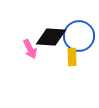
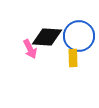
black diamond: moved 4 px left
yellow rectangle: moved 1 px right, 1 px down
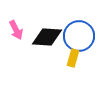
pink arrow: moved 14 px left, 19 px up
yellow rectangle: rotated 18 degrees clockwise
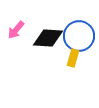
pink arrow: rotated 66 degrees clockwise
black diamond: moved 1 px right, 1 px down
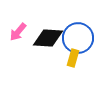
pink arrow: moved 2 px right, 2 px down
blue circle: moved 1 px left, 2 px down
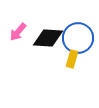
yellow rectangle: moved 1 px left, 1 px down
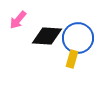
pink arrow: moved 12 px up
black diamond: moved 1 px left, 2 px up
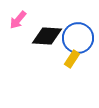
yellow rectangle: rotated 18 degrees clockwise
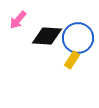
yellow rectangle: moved 1 px down
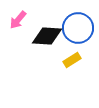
blue circle: moved 10 px up
yellow rectangle: rotated 24 degrees clockwise
